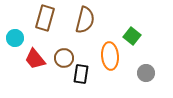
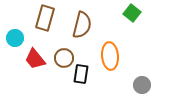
brown semicircle: moved 3 px left, 5 px down
green square: moved 23 px up
gray circle: moved 4 px left, 12 px down
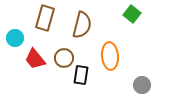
green square: moved 1 px down
black rectangle: moved 1 px down
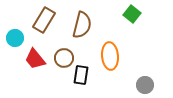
brown rectangle: moved 1 px left, 2 px down; rotated 15 degrees clockwise
gray circle: moved 3 px right
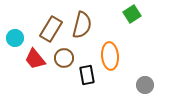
green square: rotated 18 degrees clockwise
brown rectangle: moved 7 px right, 9 px down
black rectangle: moved 6 px right; rotated 18 degrees counterclockwise
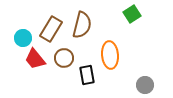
cyan circle: moved 8 px right
orange ellipse: moved 1 px up
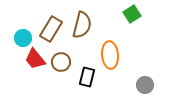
brown circle: moved 3 px left, 4 px down
black rectangle: moved 2 px down; rotated 24 degrees clockwise
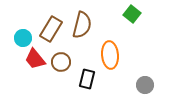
green square: rotated 18 degrees counterclockwise
black rectangle: moved 2 px down
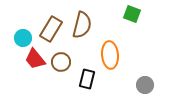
green square: rotated 18 degrees counterclockwise
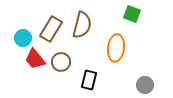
orange ellipse: moved 6 px right, 7 px up; rotated 12 degrees clockwise
black rectangle: moved 2 px right, 1 px down
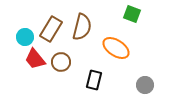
brown semicircle: moved 2 px down
cyan circle: moved 2 px right, 1 px up
orange ellipse: rotated 64 degrees counterclockwise
black rectangle: moved 5 px right
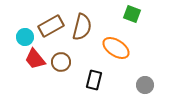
brown rectangle: moved 3 px up; rotated 30 degrees clockwise
